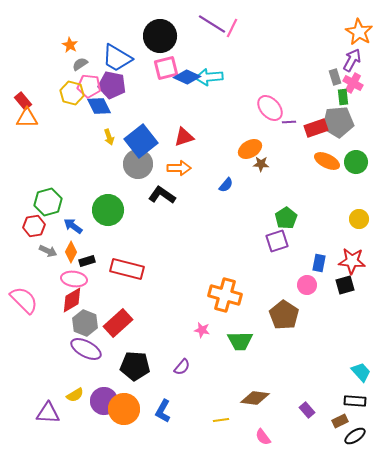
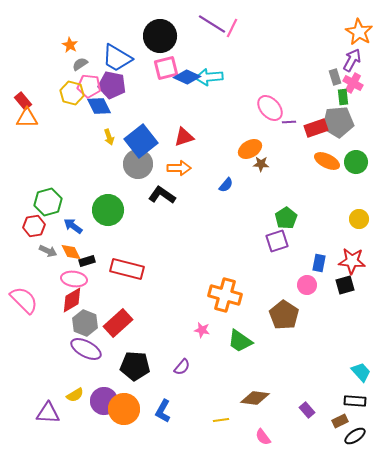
orange diamond at (71, 252): rotated 55 degrees counterclockwise
green trapezoid at (240, 341): rotated 36 degrees clockwise
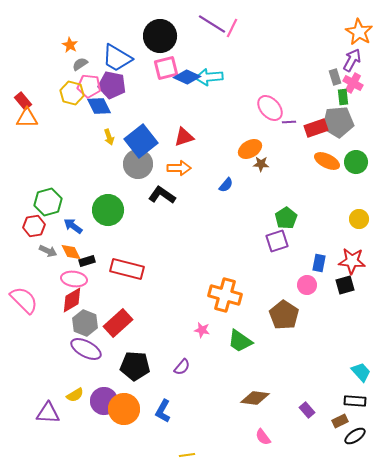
yellow line at (221, 420): moved 34 px left, 35 px down
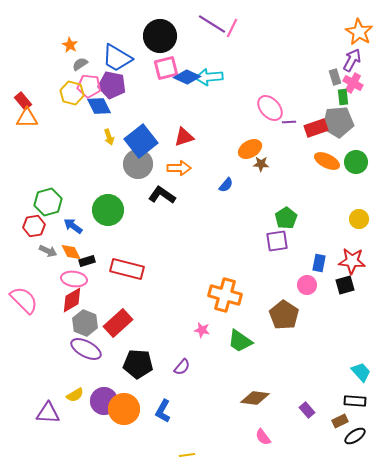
purple square at (277, 241): rotated 10 degrees clockwise
black pentagon at (135, 366): moved 3 px right, 2 px up
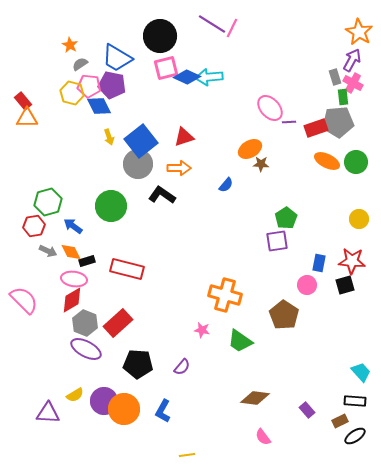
green circle at (108, 210): moved 3 px right, 4 px up
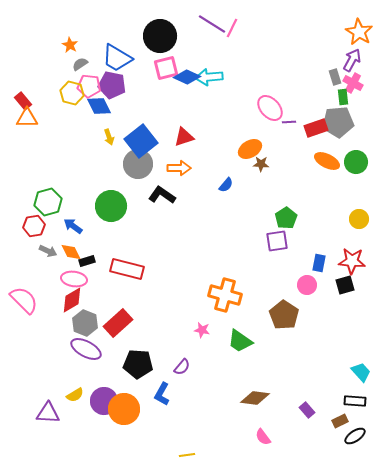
blue L-shape at (163, 411): moved 1 px left, 17 px up
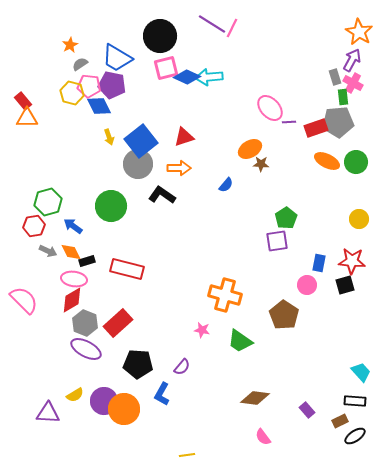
orange star at (70, 45): rotated 14 degrees clockwise
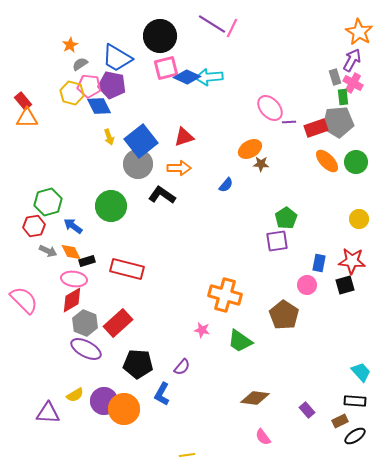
orange ellipse at (327, 161): rotated 20 degrees clockwise
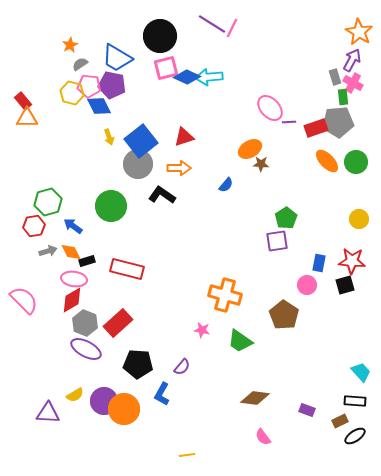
gray arrow at (48, 251): rotated 42 degrees counterclockwise
purple rectangle at (307, 410): rotated 28 degrees counterclockwise
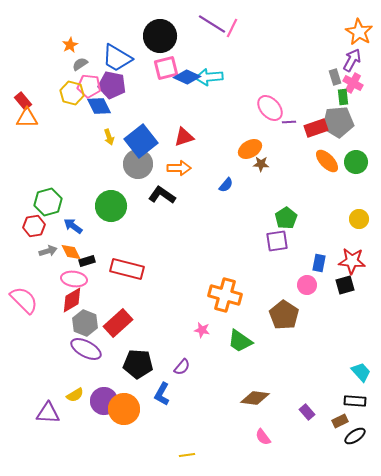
purple rectangle at (307, 410): moved 2 px down; rotated 28 degrees clockwise
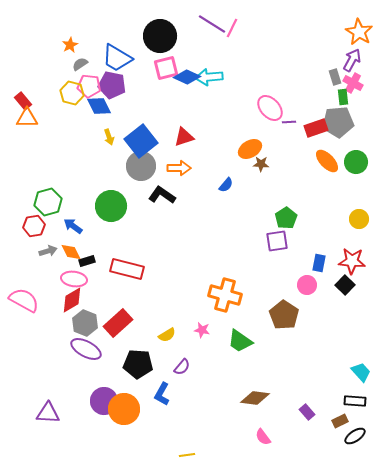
gray circle at (138, 164): moved 3 px right, 2 px down
black square at (345, 285): rotated 30 degrees counterclockwise
pink semicircle at (24, 300): rotated 16 degrees counterclockwise
yellow semicircle at (75, 395): moved 92 px right, 60 px up
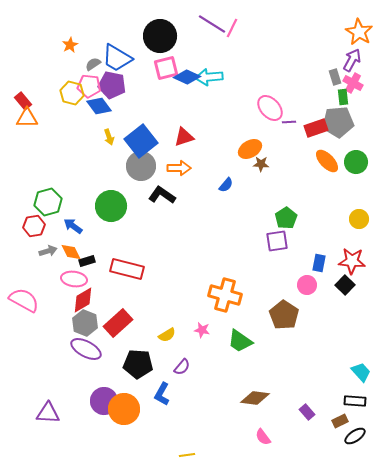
gray semicircle at (80, 64): moved 13 px right
blue diamond at (99, 106): rotated 10 degrees counterclockwise
red diamond at (72, 300): moved 11 px right
